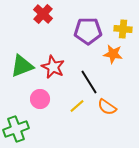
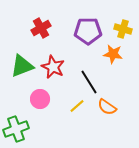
red cross: moved 2 px left, 14 px down; rotated 18 degrees clockwise
yellow cross: rotated 12 degrees clockwise
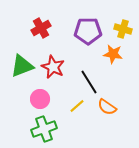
green cross: moved 28 px right
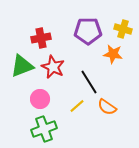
red cross: moved 10 px down; rotated 18 degrees clockwise
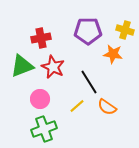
yellow cross: moved 2 px right, 1 px down
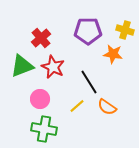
red cross: rotated 30 degrees counterclockwise
green cross: rotated 30 degrees clockwise
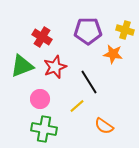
red cross: moved 1 px right, 1 px up; rotated 18 degrees counterclockwise
red star: moved 2 px right; rotated 25 degrees clockwise
orange semicircle: moved 3 px left, 19 px down
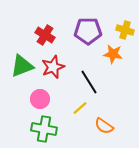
red cross: moved 3 px right, 2 px up
red star: moved 2 px left
yellow line: moved 3 px right, 2 px down
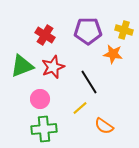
yellow cross: moved 1 px left
green cross: rotated 15 degrees counterclockwise
